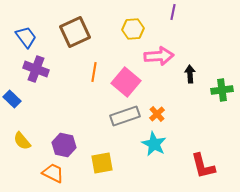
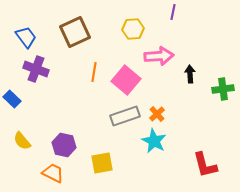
pink square: moved 2 px up
green cross: moved 1 px right, 1 px up
cyan star: moved 3 px up
red L-shape: moved 2 px right, 1 px up
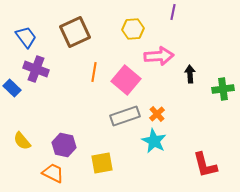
blue rectangle: moved 11 px up
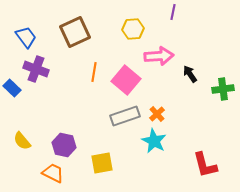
black arrow: rotated 30 degrees counterclockwise
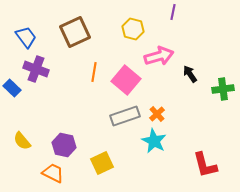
yellow hexagon: rotated 20 degrees clockwise
pink arrow: rotated 12 degrees counterclockwise
yellow square: rotated 15 degrees counterclockwise
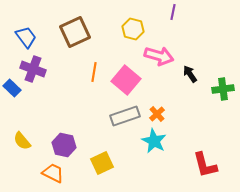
pink arrow: rotated 32 degrees clockwise
purple cross: moved 3 px left
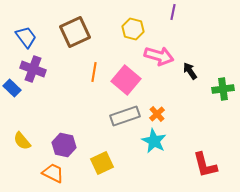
black arrow: moved 3 px up
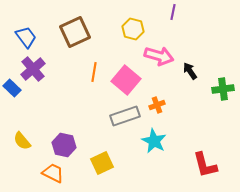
purple cross: rotated 30 degrees clockwise
orange cross: moved 9 px up; rotated 21 degrees clockwise
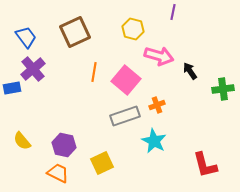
blue rectangle: rotated 54 degrees counterclockwise
orange trapezoid: moved 5 px right
